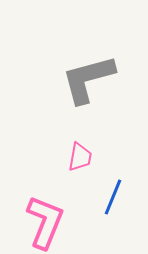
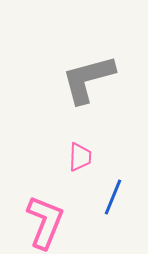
pink trapezoid: rotated 8 degrees counterclockwise
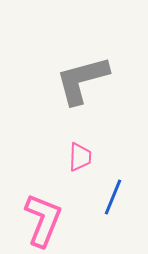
gray L-shape: moved 6 px left, 1 px down
pink L-shape: moved 2 px left, 2 px up
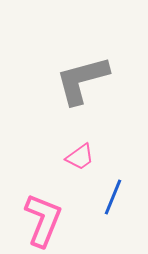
pink trapezoid: rotated 52 degrees clockwise
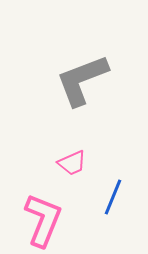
gray L-shape: rotated 6 degrees counterclockwise
pink trapezoid: moved 8 px left, 6 px down; rotated 12 degrees clockwise
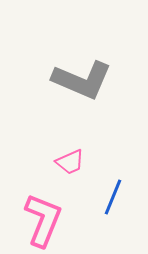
gray L-shape: rotated 136 degrees counterclockwise
pink trapezoid: moved 2 px left, 1 px up
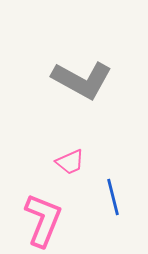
gray L-shape: rotated 6 degrees clockwise
blue line: rotated 36 degrees counterclockwise
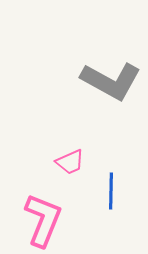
gray L-shape: moved 29 px right, 1 px down
blue line: moved 2 px left, 6 px up; rotated 15 degrees clockwise
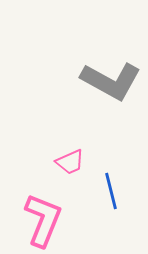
blue line: rotated 15 degrees counterclockwise
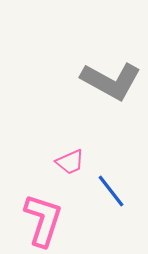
blue line: rotated 24 degrees counterclockwise
pink L-shape: rotated 4 degrees counterclockwise
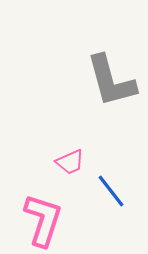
gray L-shape: rotated 46 degrees clockwise
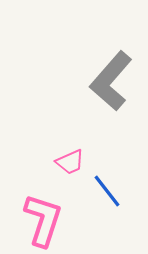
gray L-shape: rotated 56 degrees clockwise
blue line: moved 4 px left
